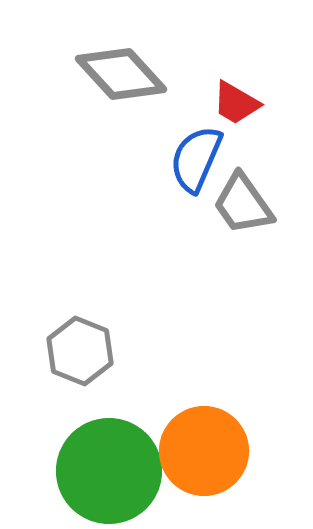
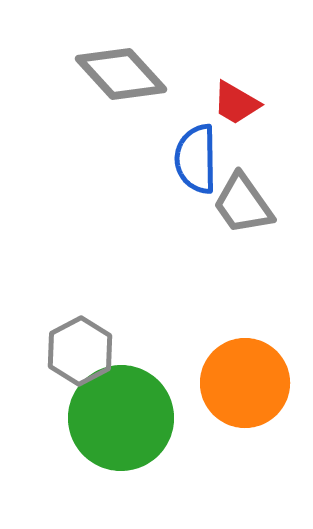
blue semicircle: rotated 24 degrees counterclockwise
gray hexagon: rotated 10 degrees clockwise
orange circle: moved 41 px right, 68 px up
green circle: moved 12 px right, 53 px up
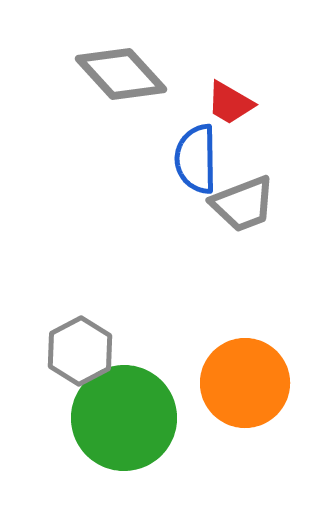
red trapezoid: moved 6 px left
gray trapezoid: rotated 76 degrees counterclockwise
green circle: moved 3 px right
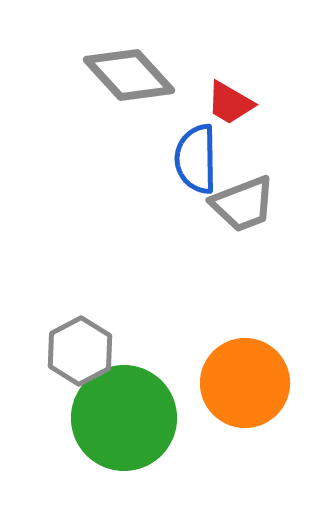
gray diamond: moved 8 px right, 1 px down
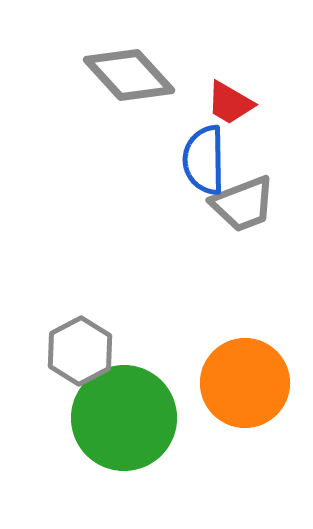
blue semicircle: moved 8 px right, 1 px down
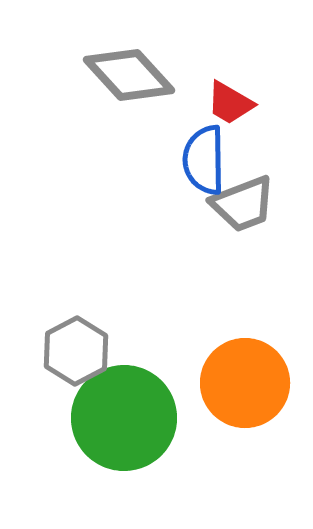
gray hexagon: moved 4 px left
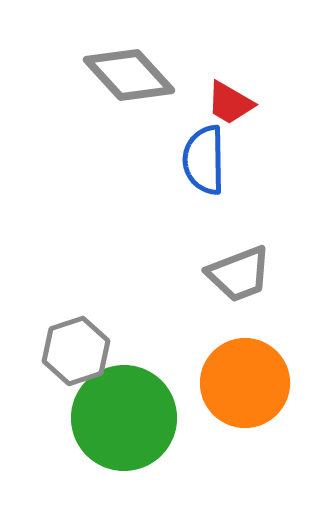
gray trapezoid: moved 4 px left, 70 px down
gray hexagon: rotated 10 degrees clockwise
